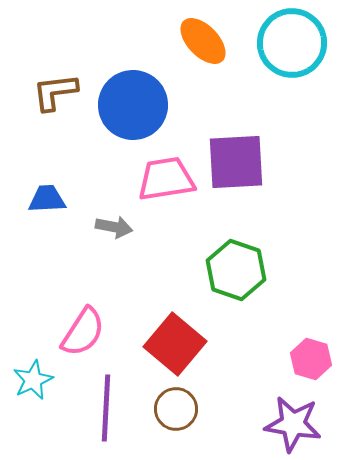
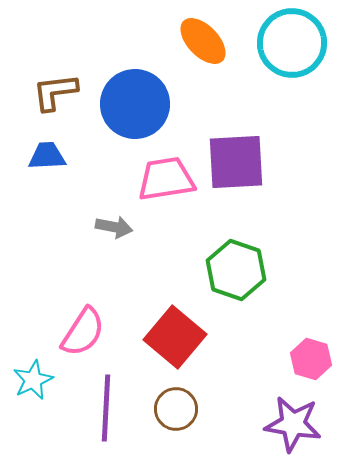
blue circle: moved 2 px right, 1 px up
blue trapezoid: moved 43 px up
red square: moved 7 px up
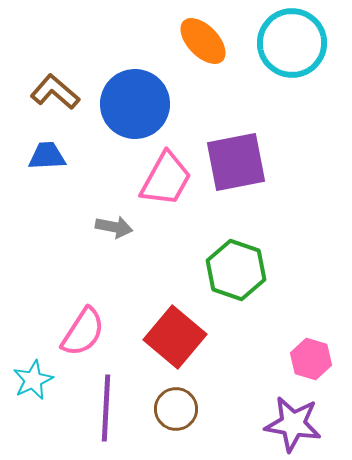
brown L-shape: rotated 48 degrees clockwise
purple square: rotated 8 degrees counterclockwise
pink trapezoid: rotated 128 degrees clockwise
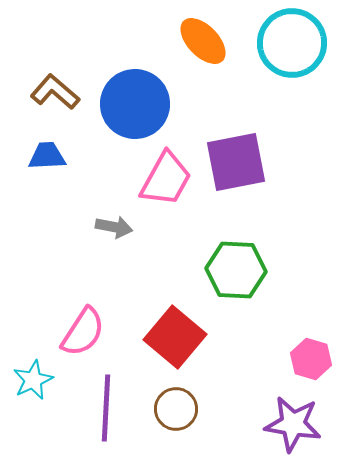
green hexagon: rotated 16 degrees counterclockwise
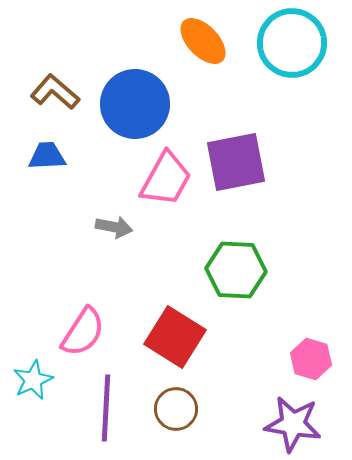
red square: rotated 8 degrees counterclockwise
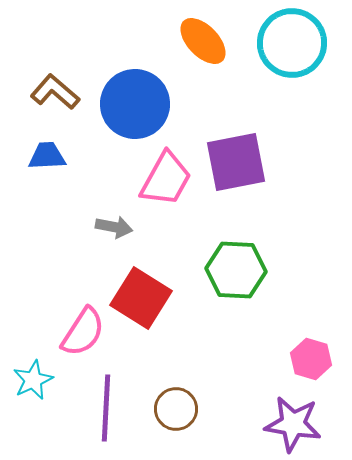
red square: moved 34 px left, 39 px up
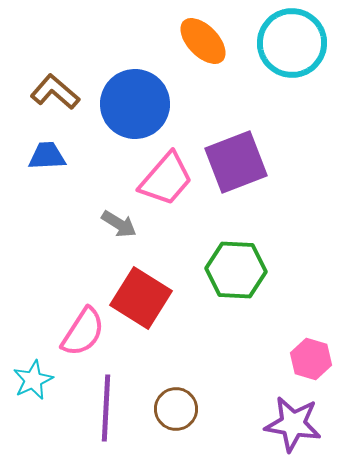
purple square: rotated 10 degrees counterclockwise
pink trapezoid: rotated 12 degrees clockwise
gray arrow: moved 5 px right, 3 px up; rotated 21 degrees clockwise
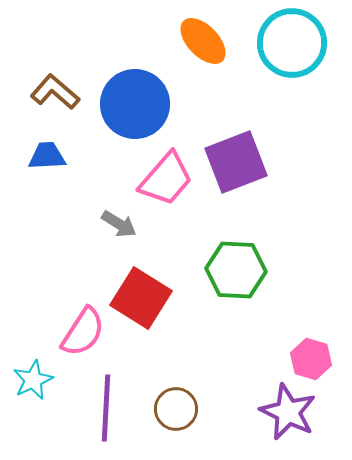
purple star: moved 5 px left, 12 px up; rotated 16 degrees clockwise
